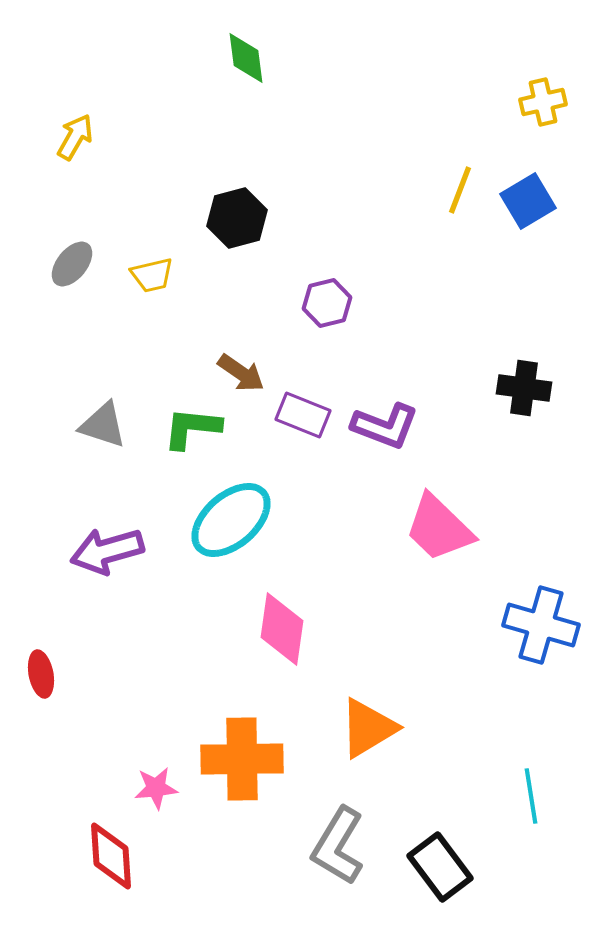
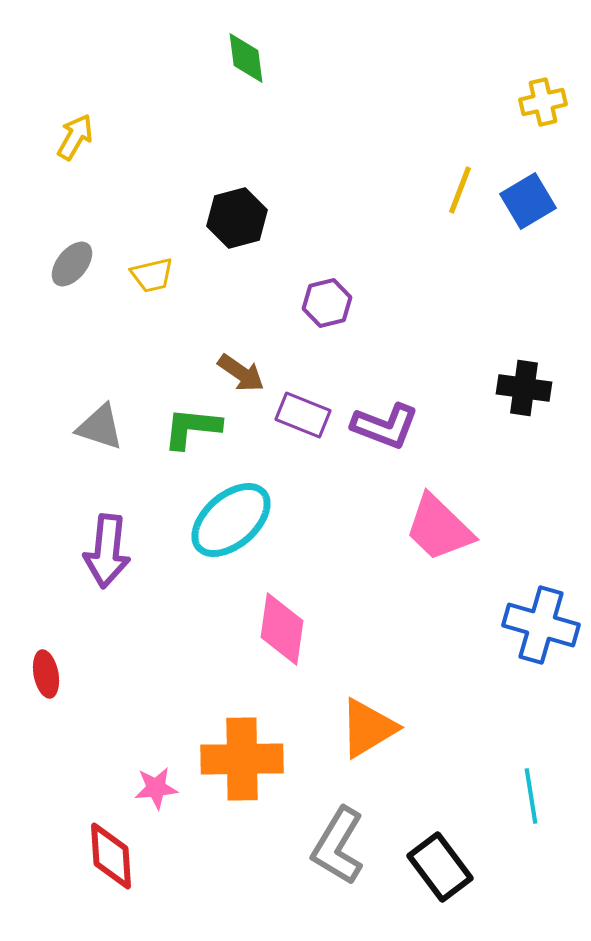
gray triangle: moved 3 px left, 2 px down
purple arrow: rotated 68 degrees counterclockwise
red ellipse: moved 5 px right
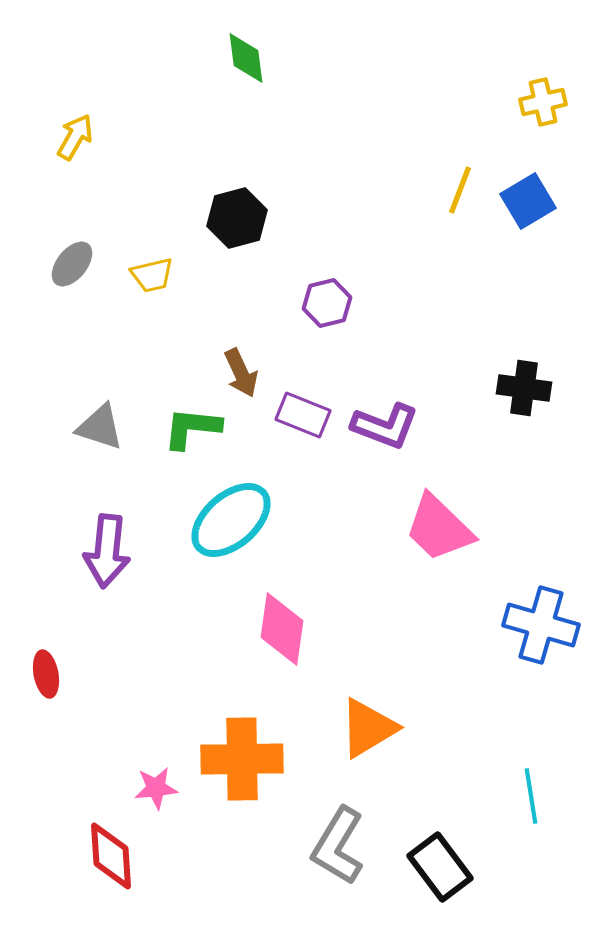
brown arrow: rotated 30 degrees clockwise
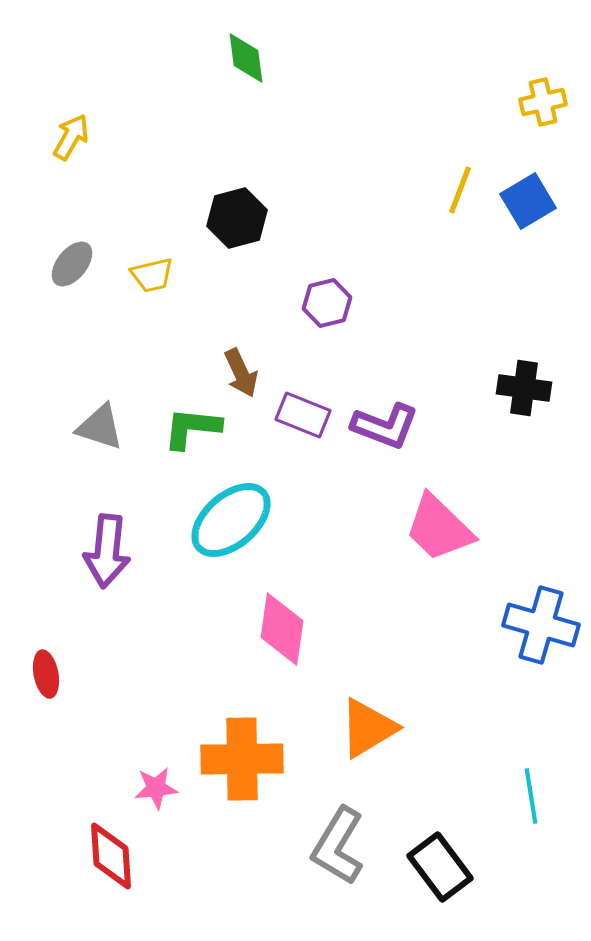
yellow arrow: moved 4 px left
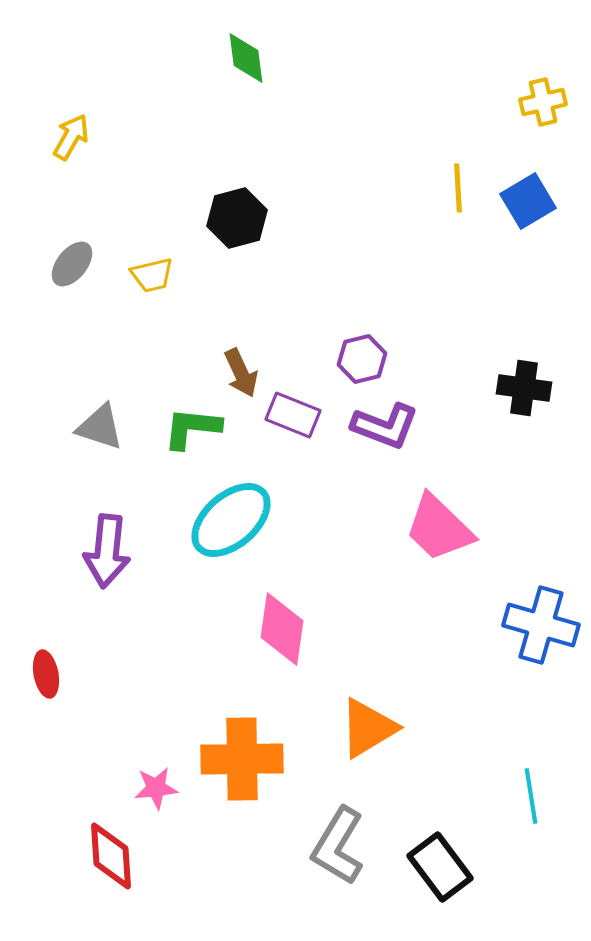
yellow line: moved 2 px left, 2 px up; rotated 24 degrees counterclockwise
purple hexagon: moved 35 px right, 56 px down
purple rectangle: moved 10 px left
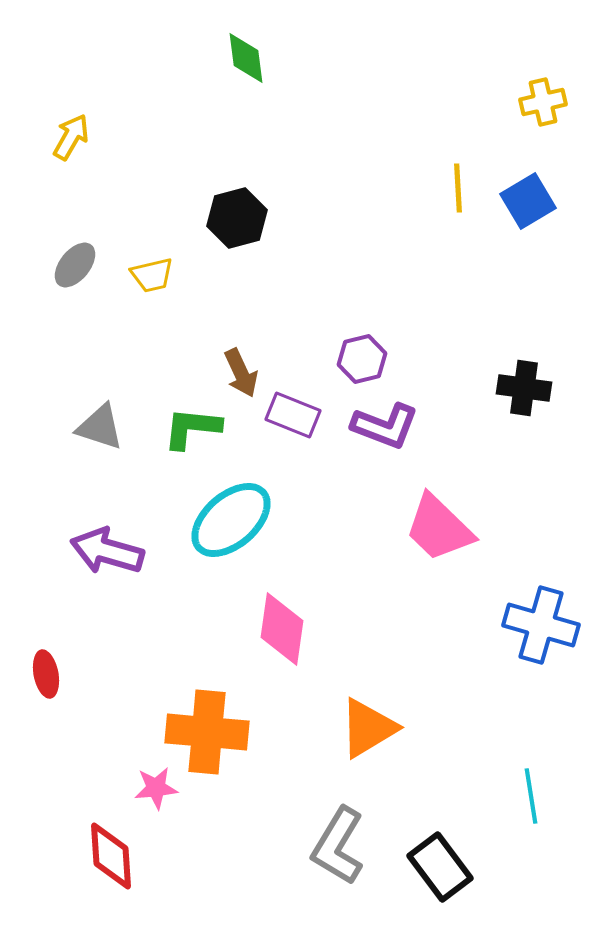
gray ellipse: moved 3 px right, 1 px down
purple arrow: rotated 100 degrees clockwise
orange cross: moved 35 px left, 27 px up; rotated 6 degrees clockwise
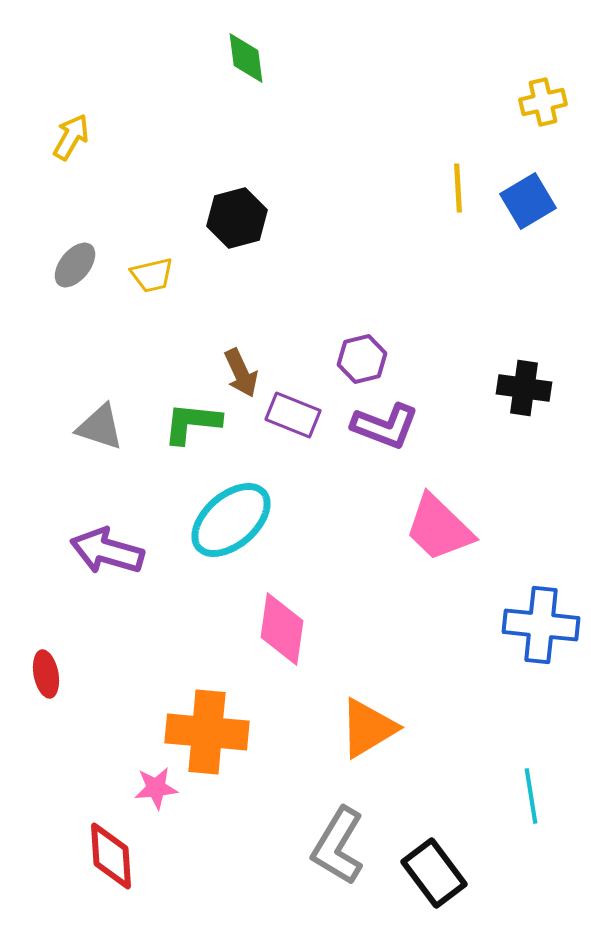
green L-shape: moved 5 px up
blue cross: rotated 10 degrees counterclockwise
black rectangle: moved 6 px left, 6 px down
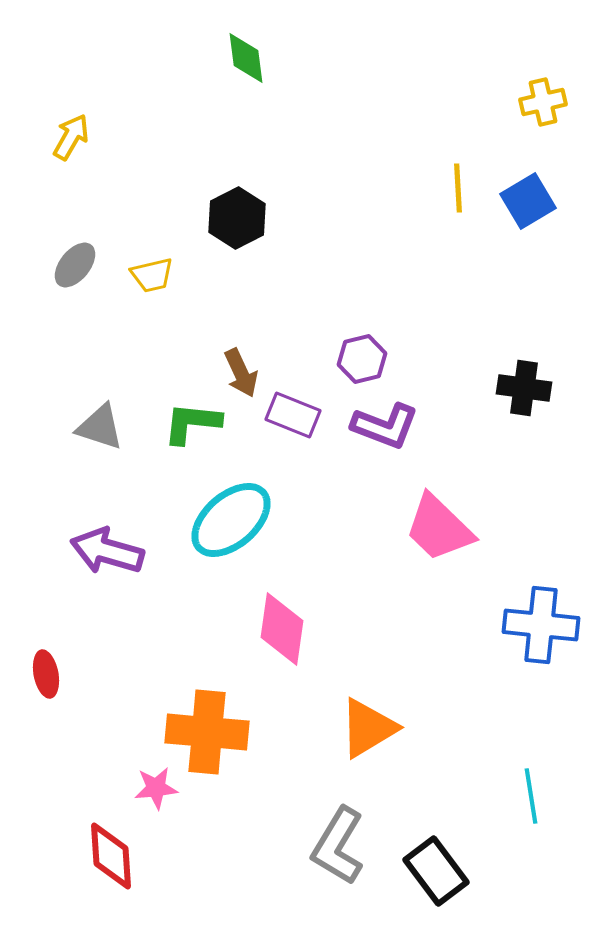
black hexagon: rotated 12 degrees counterclockwise
black rectangle: moved 2 px right, 2 px up
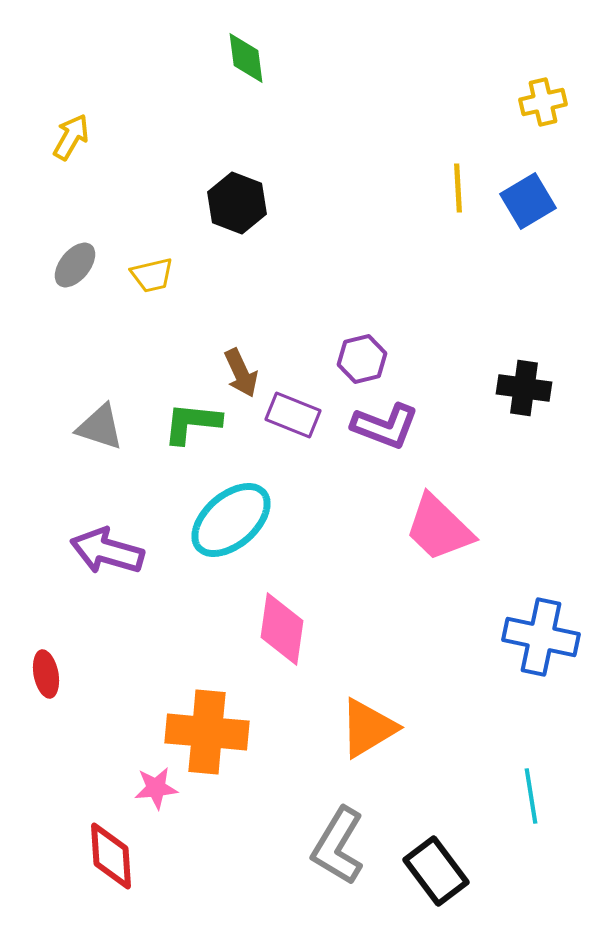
black hexagon: moved 15 px up; rotated 12 degrees counterclockwise
blue cross: moved 12 px down; rotated 6 degrees clockwise
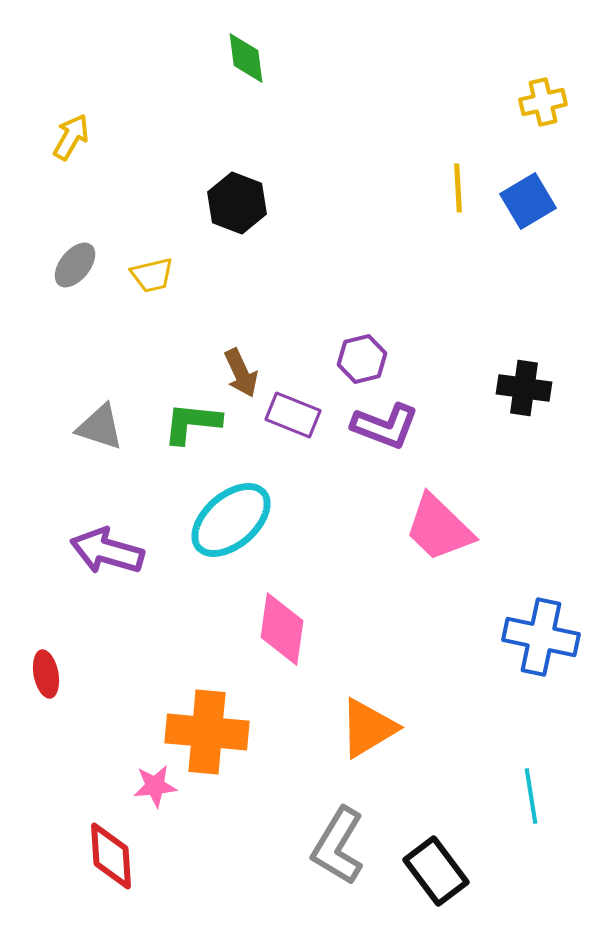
pink star: moved 1 px left, 2 px up
